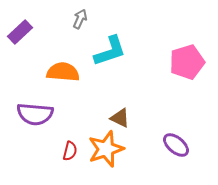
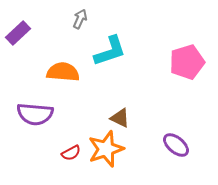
purple rectangle: moved 2 px left, 1 px down
red semicircle: moved 1 px right, 2 px down; rotated 48 degrees clockwise
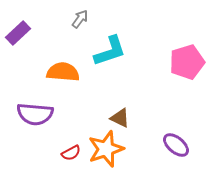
gray arrow: rotated 12 degrees clockwise
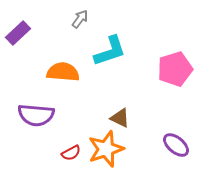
pink pentagon: moved 12 px left, 7 px down
purple semicircle: moved 1 px right, 1 px down
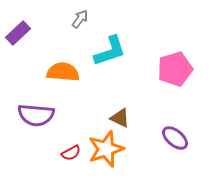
purple ellipse: moved 1 px left, 7 px up
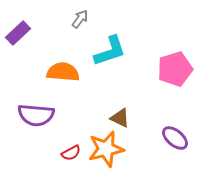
orange star: rotated 6 degrees clockwise
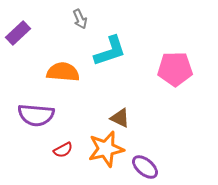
gray arrow: rotated 120 degrees clockwise
pink pentagon: rotated 16 degrees clockwise
purple ellipse: moved 30 px left, 29 px down
red semicircle: moved 8 px left, 3 px up
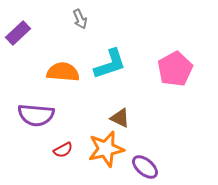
cyan L-shape: moved 13 px down
pink pentagon: rotated 28 degrees counterclockwise
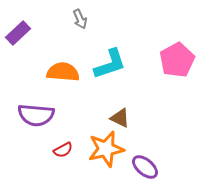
pink pentagon: moved 2 px right, 9 px up
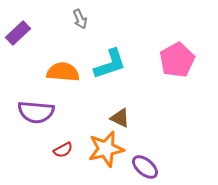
purple semicircle: moved 3 px up
